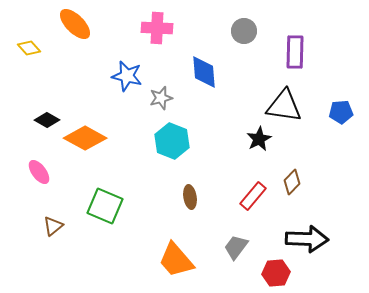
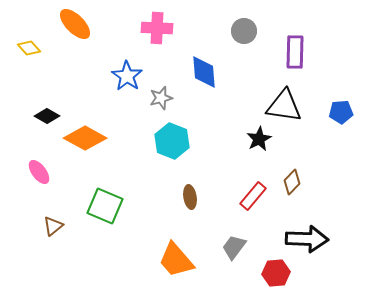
blue star: rotated 20 degrees clockwise
black diamond: moved 4 px up
gray trapezoid: moved 2 px left
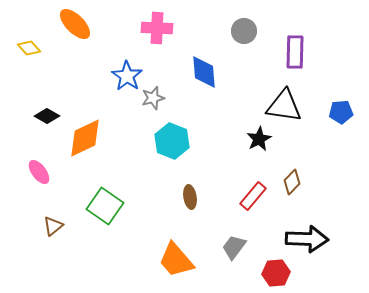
gray star: moved 8 px left
orange diamond: rotated 54 degrees counterclockwise
green square: rotated 12 degrees clockwise
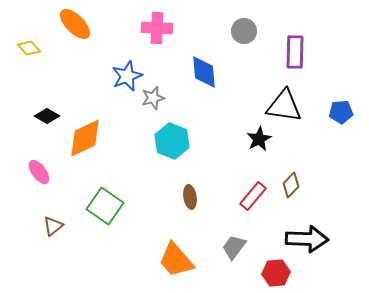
blue star: rotated 16 degrees clockwise
brown diamond: moved 1 px left, 3 px down
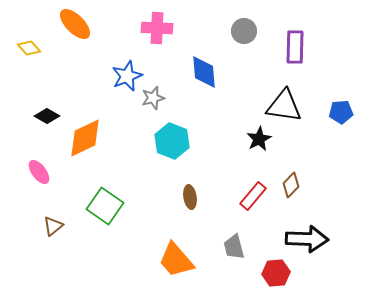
purple rectangle: moved 5 px up
gray trapezoid: rotated 52 degrees counterclockwise
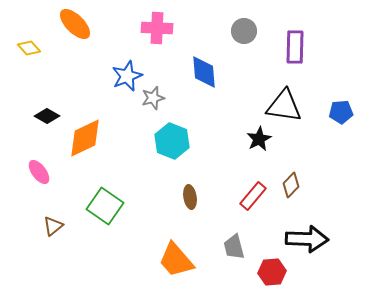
red hexagon: moved 4 px left, 1 px up
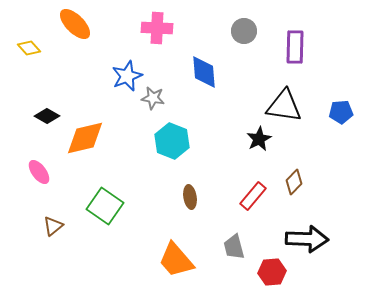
gray star: rotated 25 degrees clockwise
orange diamond: rotated 12 degrees clockwise
brown diamond: moved 3 px right, 3 px up
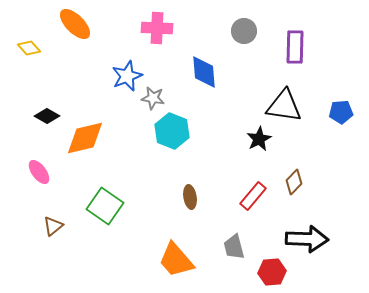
cyan hexagon: moved 10 px up
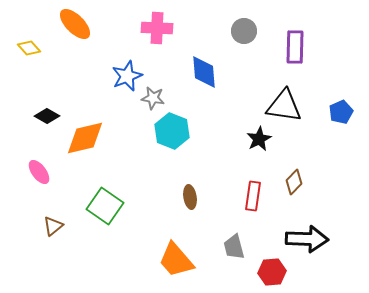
blue pentagon: rotated 20 degrees counterclockwise
red rectangle: rotated 32 degrees counterclockwise
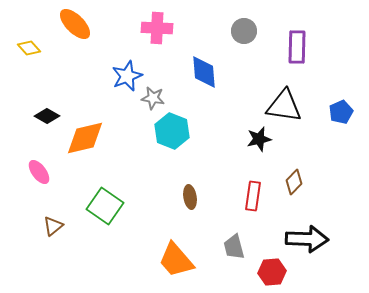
purple rectangle: moved 2 px right
black star: rotated 15 degrees clockwise
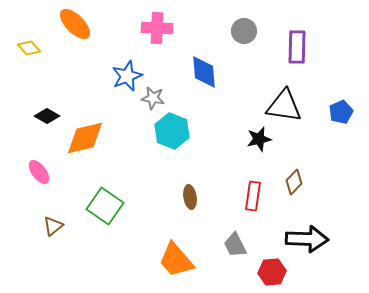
gray trapezoid: moved 1 px right, 2 px up; rotated 12 degrees counterclockwise
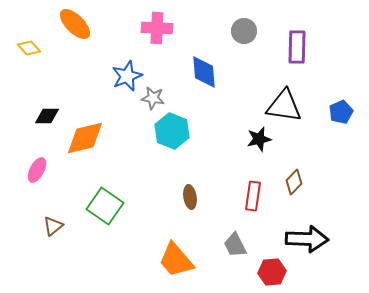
black diamond: rotated 30 degrees counterclockwise
pink ellipse: moved 2 px left, 2 px up; rotated 65 degrees clockwise
